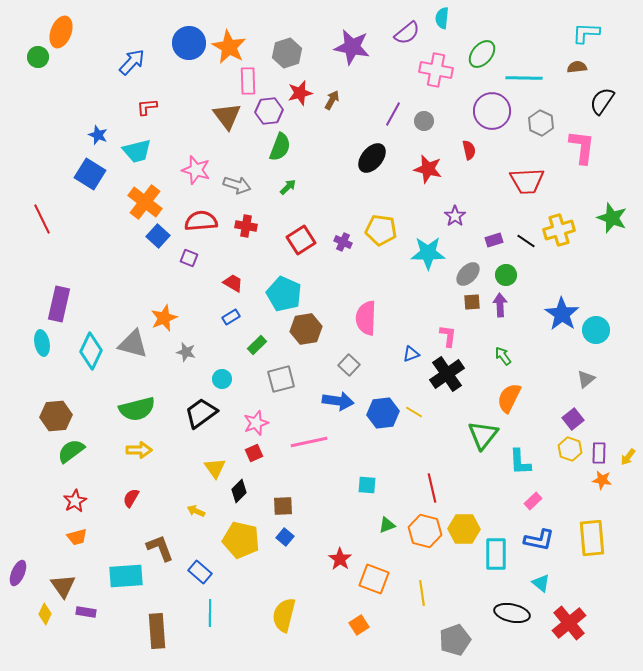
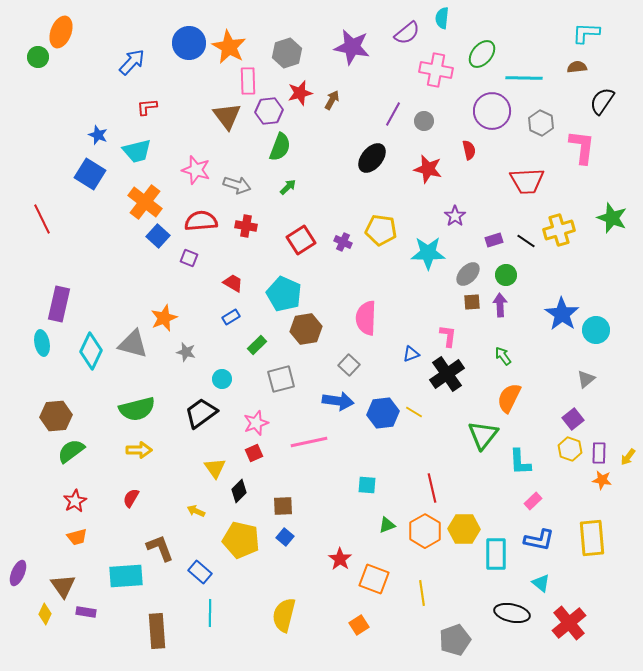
orange hexagon at (425, 531): rotated 16 degrees clockwise
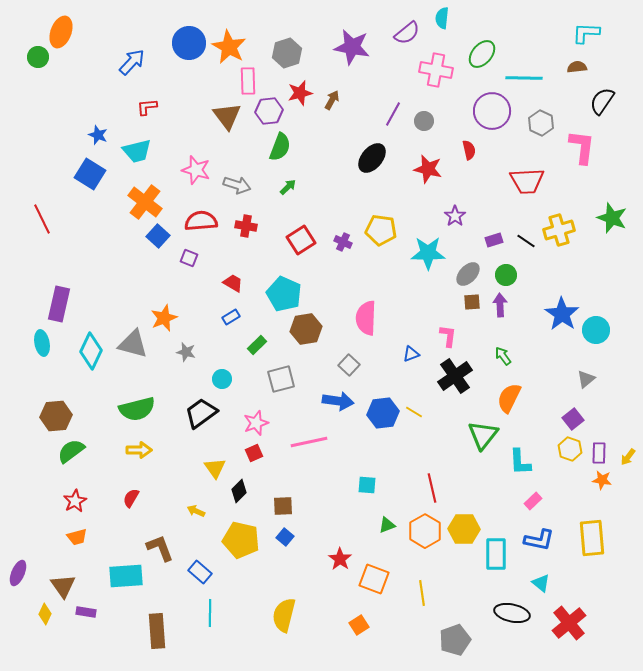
black cross at (447, 374): moved 8 px right, 2 px down
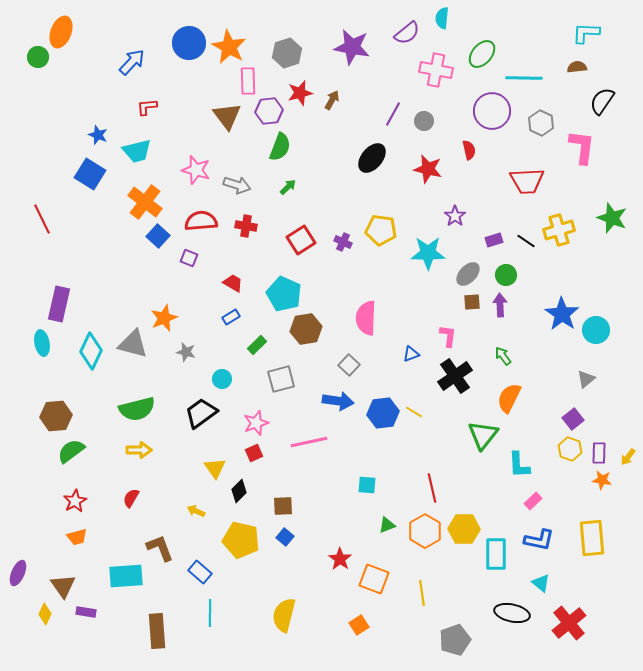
cyan L-shape at (520, 462): moved 1 px left, 3 px down
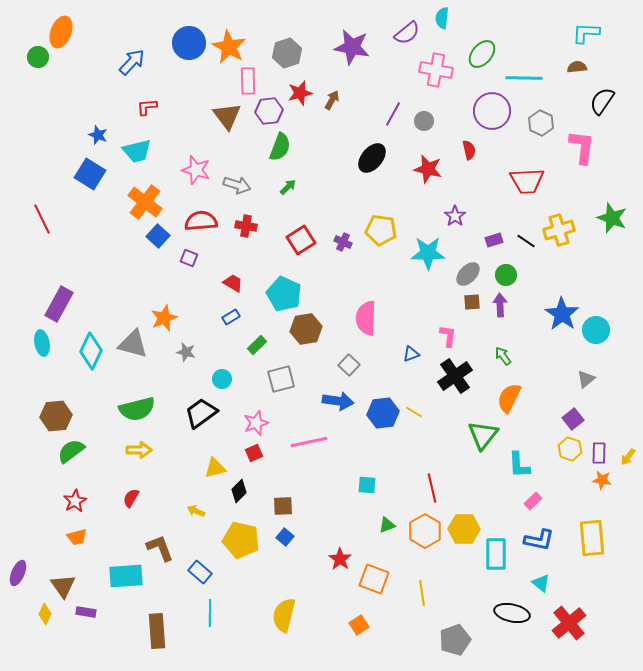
purple rectangle at (59, 304): rotated 16 degrees clockwise
yellow triangle at (215, 468): rotated 50 degrees clockwise
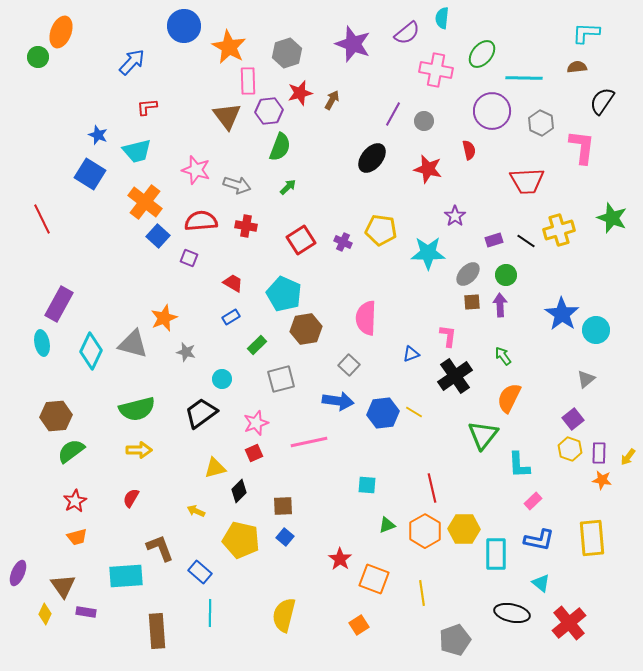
blue circle at (189, 43): moved 5 px left, 17 px up
purple star at (352, 47): moved 1 px right, 3 px up; rotated 9 degrees clockwise
